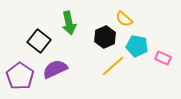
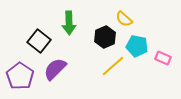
green arrow: rotated 10 degrees clockwise
purple semicircle: rotated 20 degrees counterclockwise
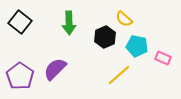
black square: moved 19 px left, 19 px up
yellow line: moved 6 px right, 9 px down
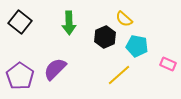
pink rectangle: moved 5 px right, 6 px down
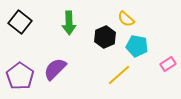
yellow semicircle: moved 2 px right
pink rectangle: rotated 56 degrees counterclockwise
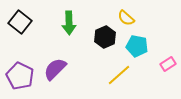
yellow semicircle: moved 1 px up
purple pentagon: rotated 8 degrees counterclockwise
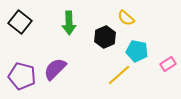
cyan pentagon: moved 5 px down
purple pentagon: moved 2 px right; rotated 12 degrees counterclockwise
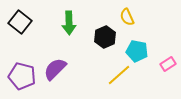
yellow semicircle: moved 1 px right, 1 px up; rotated 24 degrees clockwise
